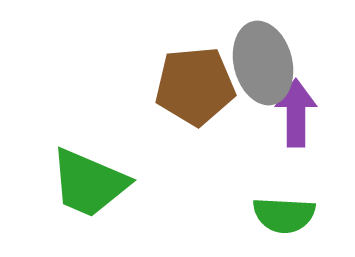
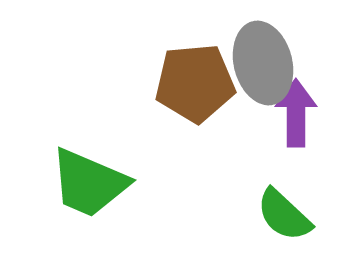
brown pentagon: moved 3 px up
green semicircle: rotated 40 degrees clockwise
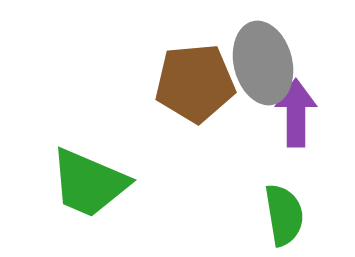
green semicircle: rotated 142 degrees counterclockwise
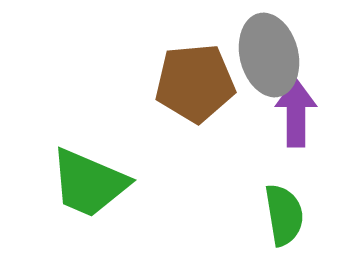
gray ellipse: moved 6 px right, 8 px up
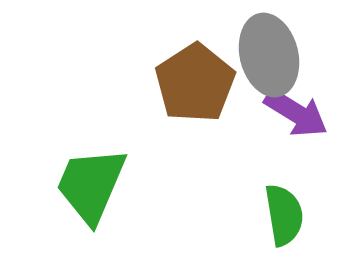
brown pentagon: rotated 28 degrees counterclockwise
purple arrow: rotated 122 degrees clockwise
green trapezoid: moved 2 px right, 2 px down; rotated 90 degrees clockwise
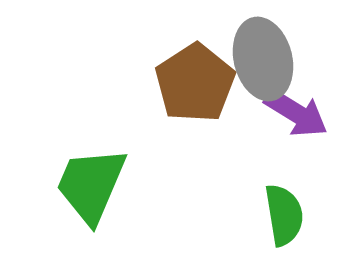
gray ellipse: moved 6 px left, 4 px down
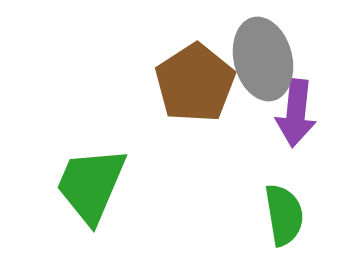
purple arrow: rotated 64 degrees clockwise
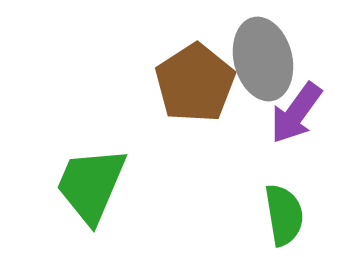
purple arrow: rotated 30 degrees clockwise
